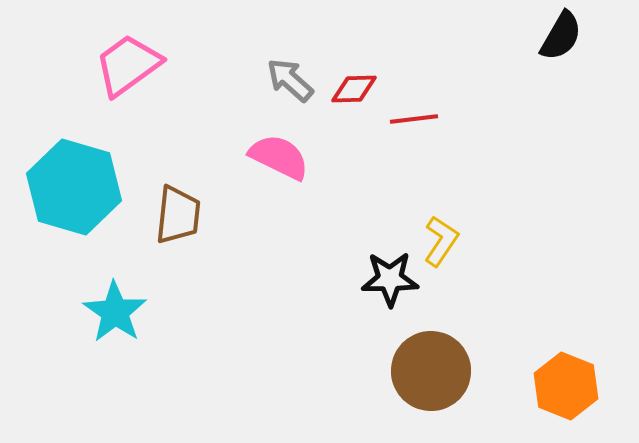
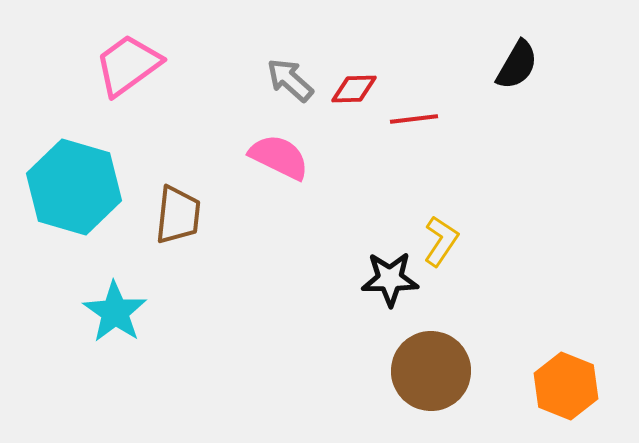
black semicircle: moved 44 px left, 29 px down
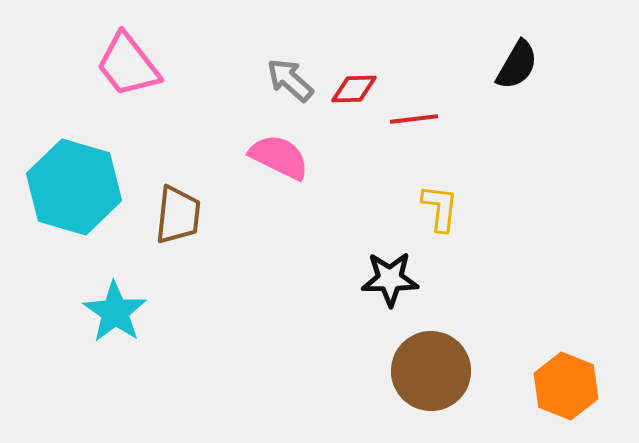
pink trapezoid: rotated 92 degrees counterclockwise
yellow L-shape: moved 1 px left, 33 px up; rotated 27 degrees counterclockwise
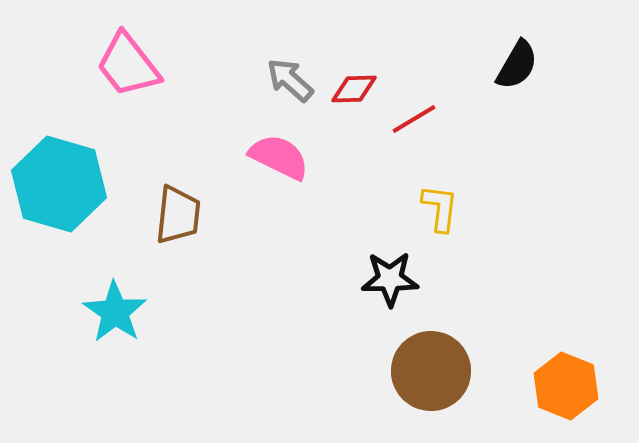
red line: rotated 24 degrees counterclockwise
cyan hexagon: moved 15 px left, 3 px up
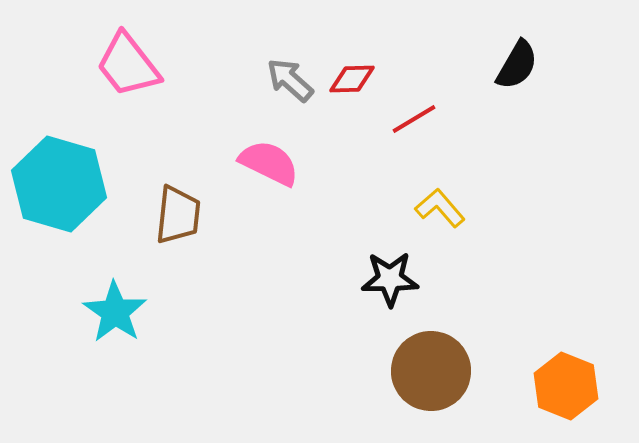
red diamond: moved 2 px left, 10 px up
pink semicircle: moved 10 px left, 6 px down
yellow L-shape: rotated 48 degrees counterclockwise
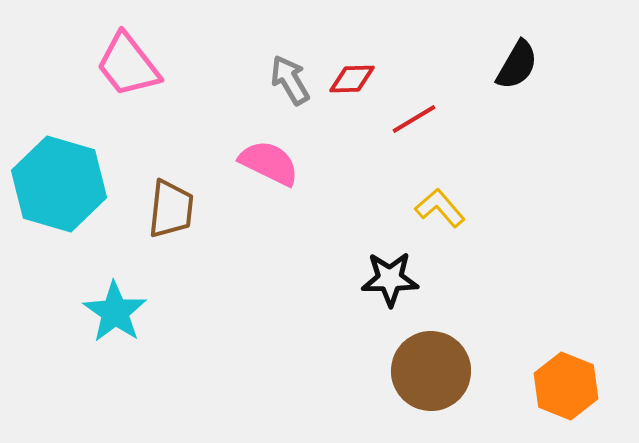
gray arrow: rotated 18 degrees clockwise
brown trapezoid: moved 7 px left, 6 px up
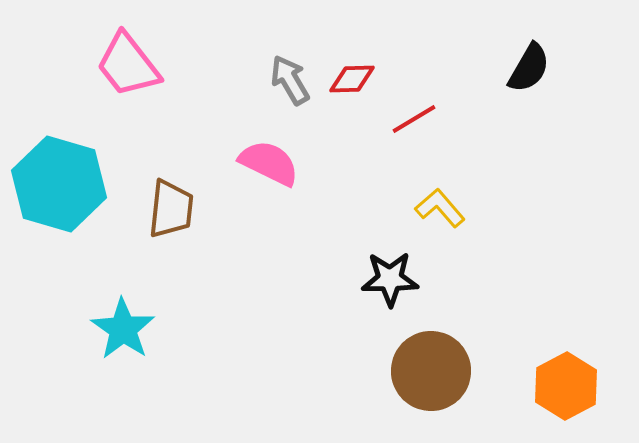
black semicircle: moved 12 px right, 3 px down
cyan star: moved 8 px right, 17 px down
orange hexagon: rotated 10 degrees clockwise
